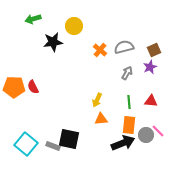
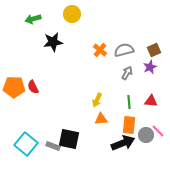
yellow circle: moved 2 px left, 12 px up
gray semicircle: moved 3 px down
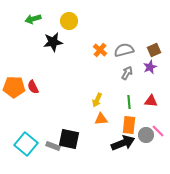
yellow circle: moved 3 px left, 7 px down
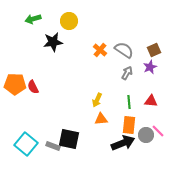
gray semicircle: rotated 48 degrees clockwise
orange pentagon: moved 1 px right, 3 px up
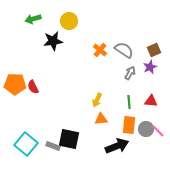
black star: moved 1 px up
gray arrow: moved 3 px right
gray circle: moved 6 px up
black arrow: moved 6 px left, 3 px down
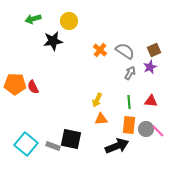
gray semicircle: moved 1 px right, 1 px down
black square: moved 2 px right
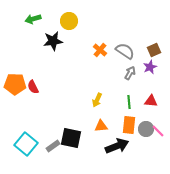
orange triangle: moved 7 px down
black square: moved 1 px up
gray rectangle: rotated 56 degrees counterclockwise
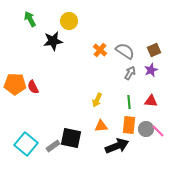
green arrow: moved 3 px left; rotated 77 degrees clockwise
purple star: moved 1 px right, 3 px down
